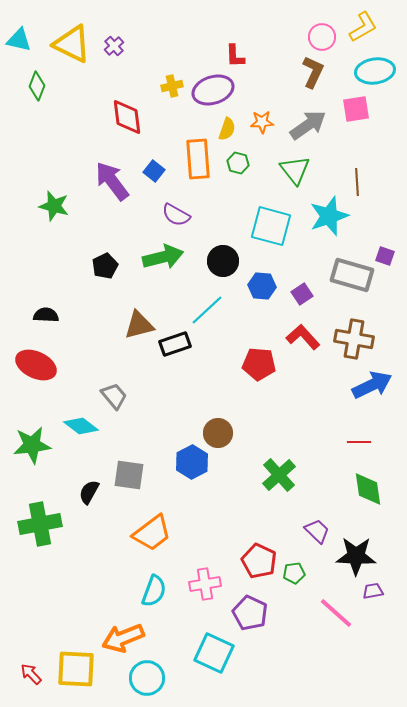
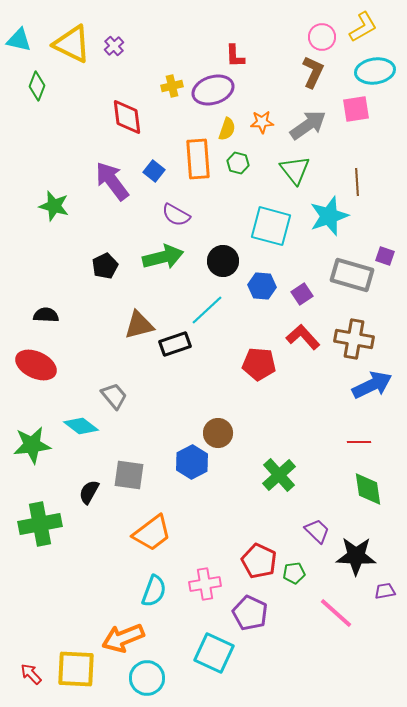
purple trapezoid at (373, 591): moved 12 px right
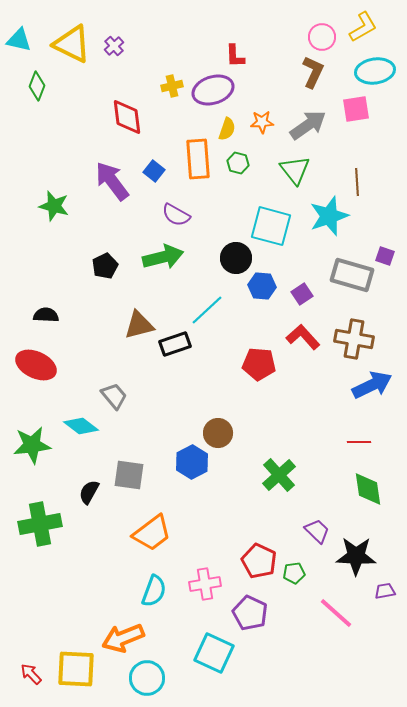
black circle at (223, 261): moved 13 px right, 3 px up
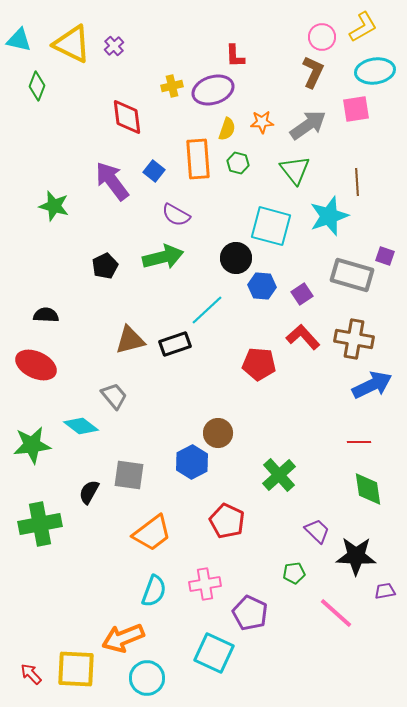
brown triangle at (139, 325): moved 9 px left, 15 px down
red pentagon at (259, 561): moved 32 px left, 40 px up
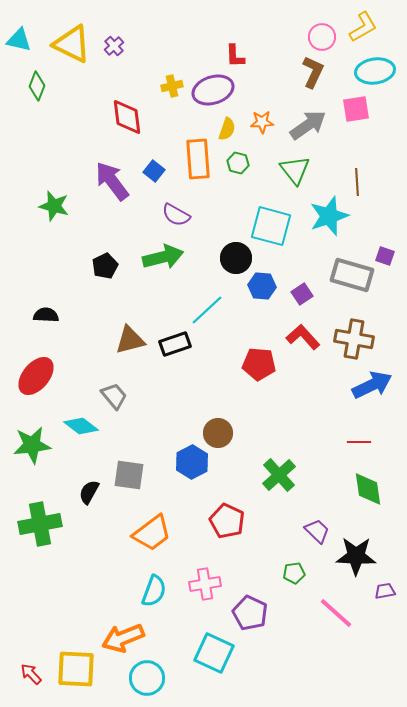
red ellipse at (36, 365): moved 11 px down; rotated 75 degrees counterclockwise
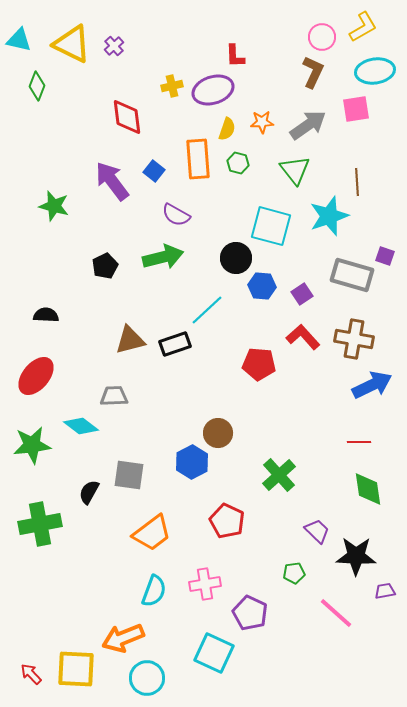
gray trapezoid at (114, 396): rotated 52 degrees counterclockwise
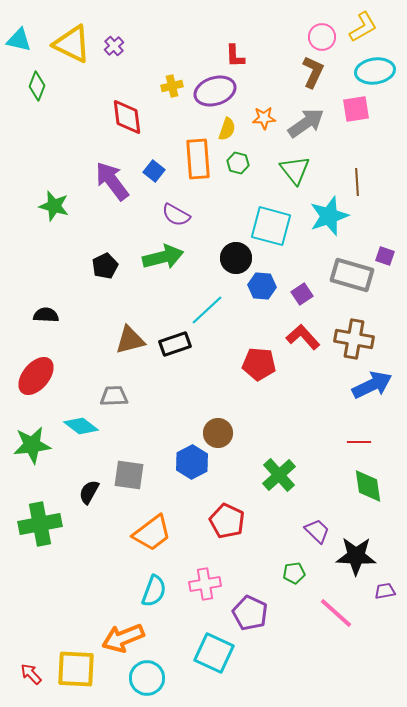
purple ellipse at (213, 90): moved 2 px right, 1 px down
orange star at (262, 122): moved 2 px right, 4 px up
gray arrow at (308, 125): moved 2 px left, 2 px up
green diamond at (368, 489): moved 3 px up
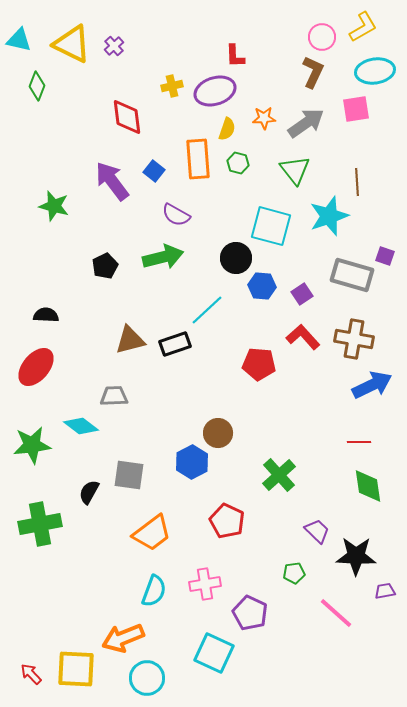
red ellipse at (36, 376): moved 9 px up
